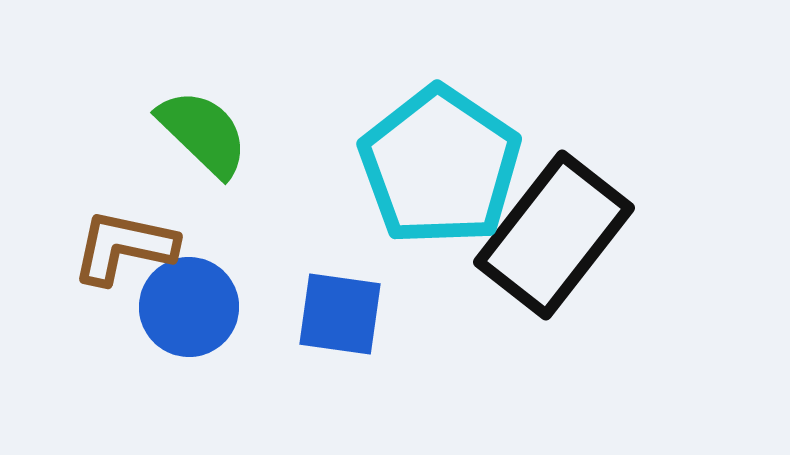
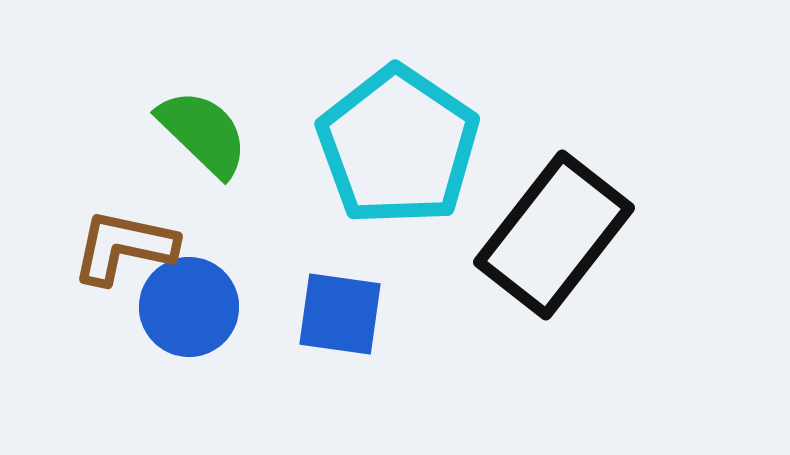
cyan pentagon: moved 42 px left, 20 px up
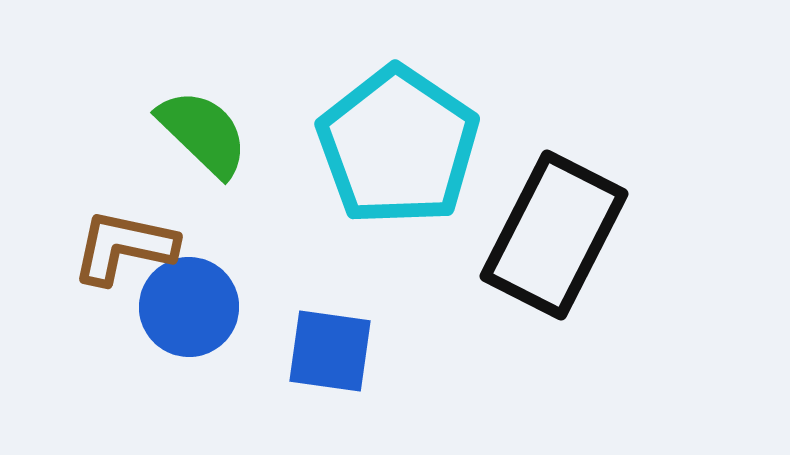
black rectangle: rotated 11 degrees counterclockwise
blue square: moved 10 px left, 37 px down
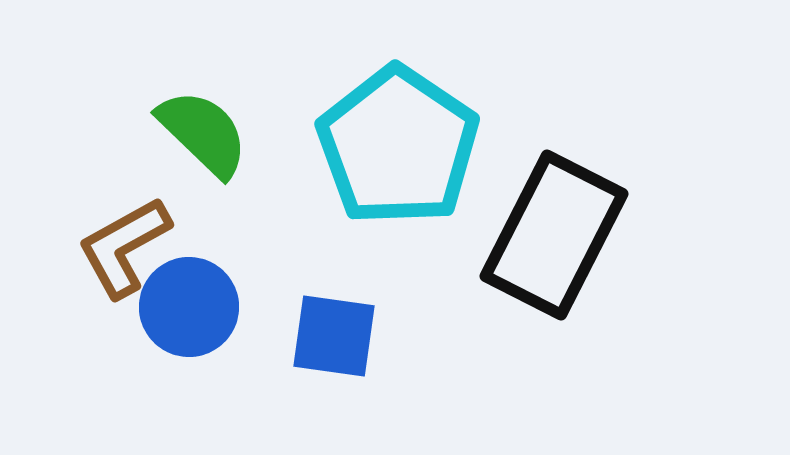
brown L-shape: rotated 41 degrees counterclockwise
blue square: moved 4 px right, 15 px up
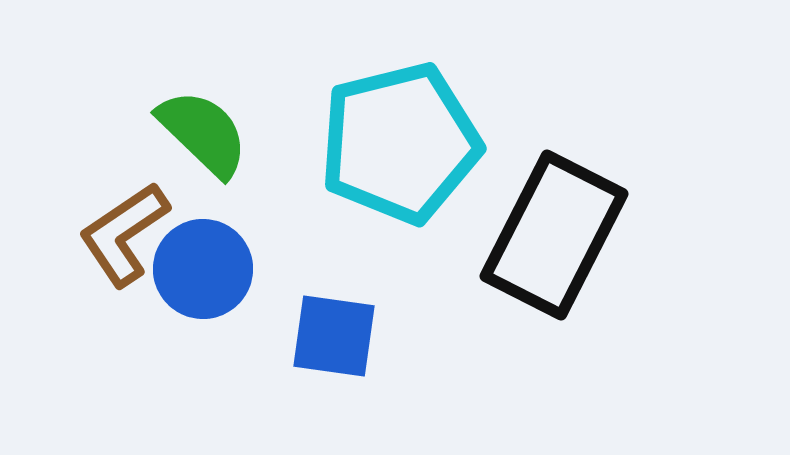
cyan pentagon: moved 2 px right, 3 px up; rotated 24 degrees clockwise
brown L-shape: moved 13 px up; rotated 5 degrees counterclockwise
blue circle: moved 14 px right, 38 px up
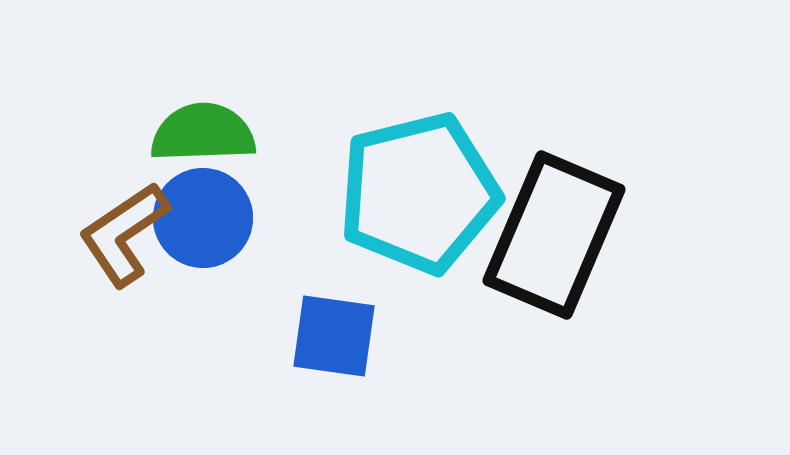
green semicircle: rotated 46 degrees counterclockwise
cyan pentagon: moved 19 px right, 50 px down
black rectangle: rotated 4 degrees counterclockwise
blue circle: moved 51 px up
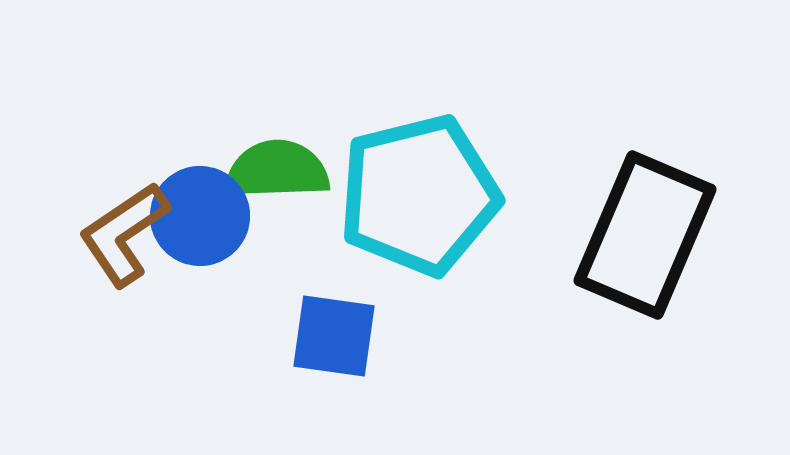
green semicircle: moved 74 px right, 37 px down
cyan pentagon: moved 2 px down
blue circle: moved 3 px left, 2 px up
black rectangle: moved 91 px right
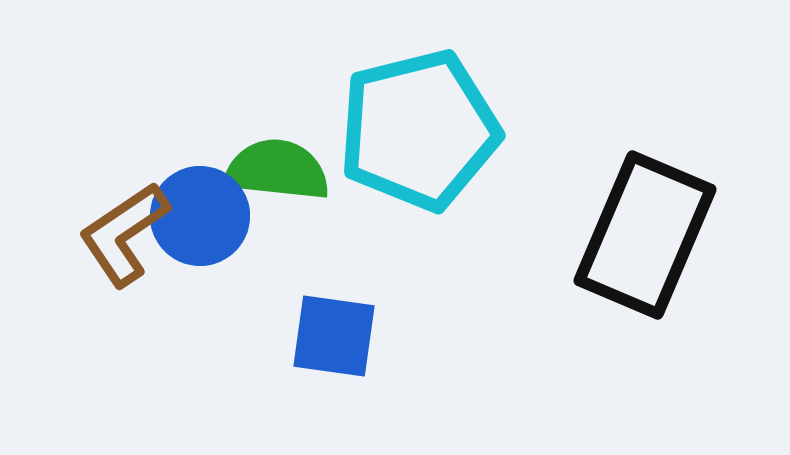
green semicircle: rotated 8 degrees clockwise
cyan pentagon: moved 65 px up
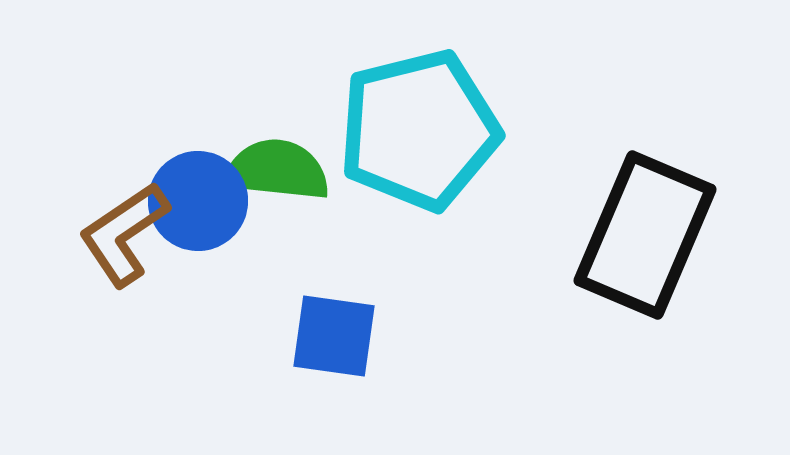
blue circle: moved 2 px left, 15 px up
